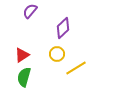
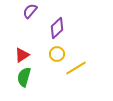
purple diamond: moved 6 px left
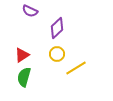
purple semicircle: rotated 105 degrees counterclockwise
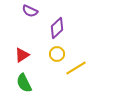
green semicircle: moved 6 px down; rotated 42 degrees counterclockwise
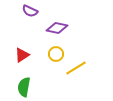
purple diamond: rotated 55 degrees clockwise
yellow circle: moved 1 px left
green semicircle: moved 4 px down; rotated 36 degrees clockwise
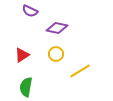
yellow line: moved 4 px right, 3 px down
green semicircle: moved 2 px right
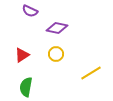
yellow line: moved 11 px right, 2 px down
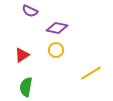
yellow circle: moved 4 px up
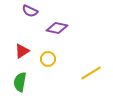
yellow circle: moved 8 px left, 9 px down
red triangle: moved 4 px up
green semicircle: moved 6 px left, 5 px up
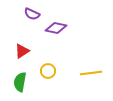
purple semicircle: moved 2 px right, 3 px down
purple diamond: moved 1 px left
yellow circle: moved 12 px down
yellow line: rotated 25 degrees clockwise
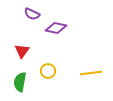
red triangle: rotated 21 degrees counterclockwise
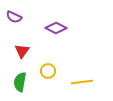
purple semicircle: moved 18 px left, 3 px down
purple diamond: rotated 15 degrees clockwise
yellow line: moved 9 px left, 9 px down
